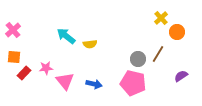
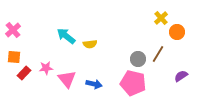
pink triangle: moved 2 px right, 2 px up
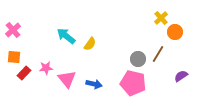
orange circle: moved 2 px left
yellow semicircle: rotated 48 degrees counterclockwise
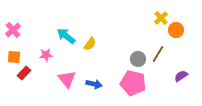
orange circle: moved 1 px right, 2 px up
pink star: moved 13 px up
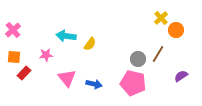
cyan arrow: rotated 30 degrees counterclockwise
pink triangle: moved 1 px up
